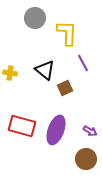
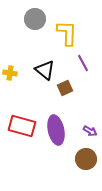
gray circle: moved 1 px down
purple ellipse: rotated 32 degrees counterclockwise
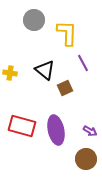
gray circle: moved 1 px left, 1 px down
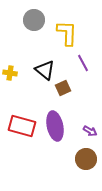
brown square: moved 2 px left
purple ellipse: moved 1 px left, 4 px up
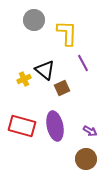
yellow cross: moved 14 px right, 6 px down; rotated 32 degrees counterclockwise
brown square: moved 1 px left
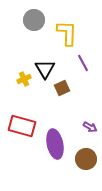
black triangle: moved 1 px up; rotated 20 degrees clockwise
purple ellipse: moved 18 px down
purple arrow: moved 4 px up
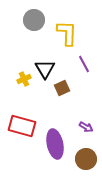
purple line: moved 1 px right, 1 px down
purple arrow: moved 4 px left
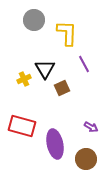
purple arrow: moved 5 px right
